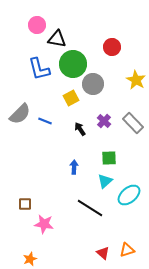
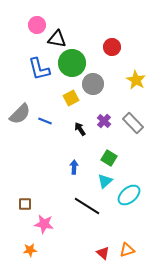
green circle: moved 1 px left, 1 px up
green square: rotated 35 degrees clockwise
black line: moved 3 px left, 2 px up
orange star: moved 9 px up; rotated 16 degrees clockwise
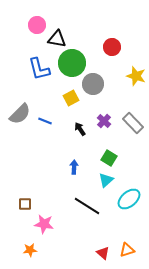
yellow star: moved 4 px up; rotated 12 degrees counterclockwise
cyan triangle: moved 1 px right, 1 px up
cyan ellipse: moved 4 px down
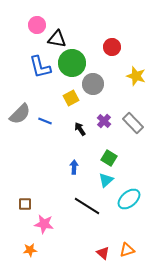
blue L-shape: moved 1 px right, 2 px up
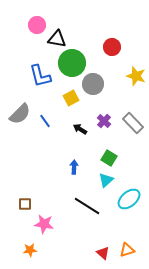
blue L-shape: moved 9 px down
blue line: rotated 32 degrees clockwise
black arrow: rotated 24 degrees counterclockwise
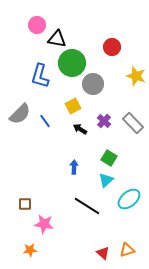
blue L-shape: rotated 30 degrees clockwise
yellow square: moved 2 px right, 8 px down
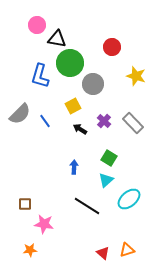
green circle: moved 2 px left
